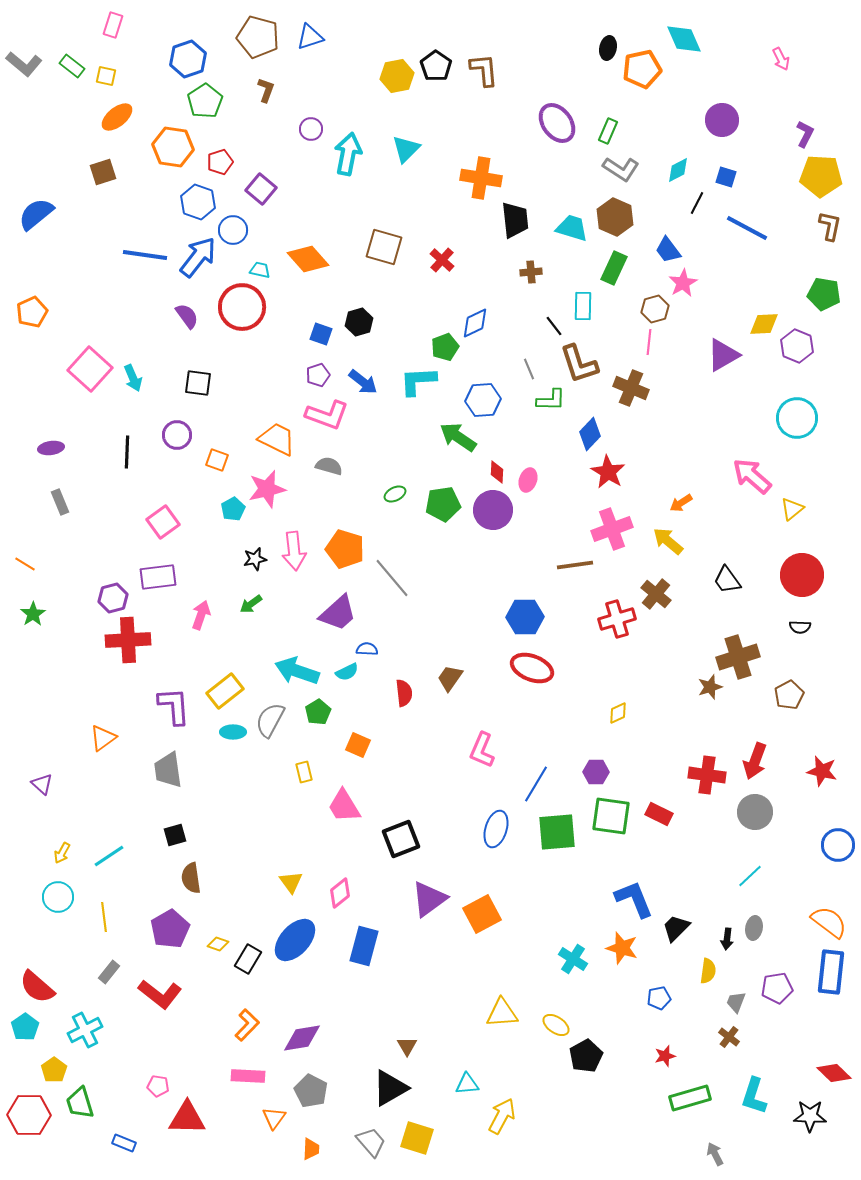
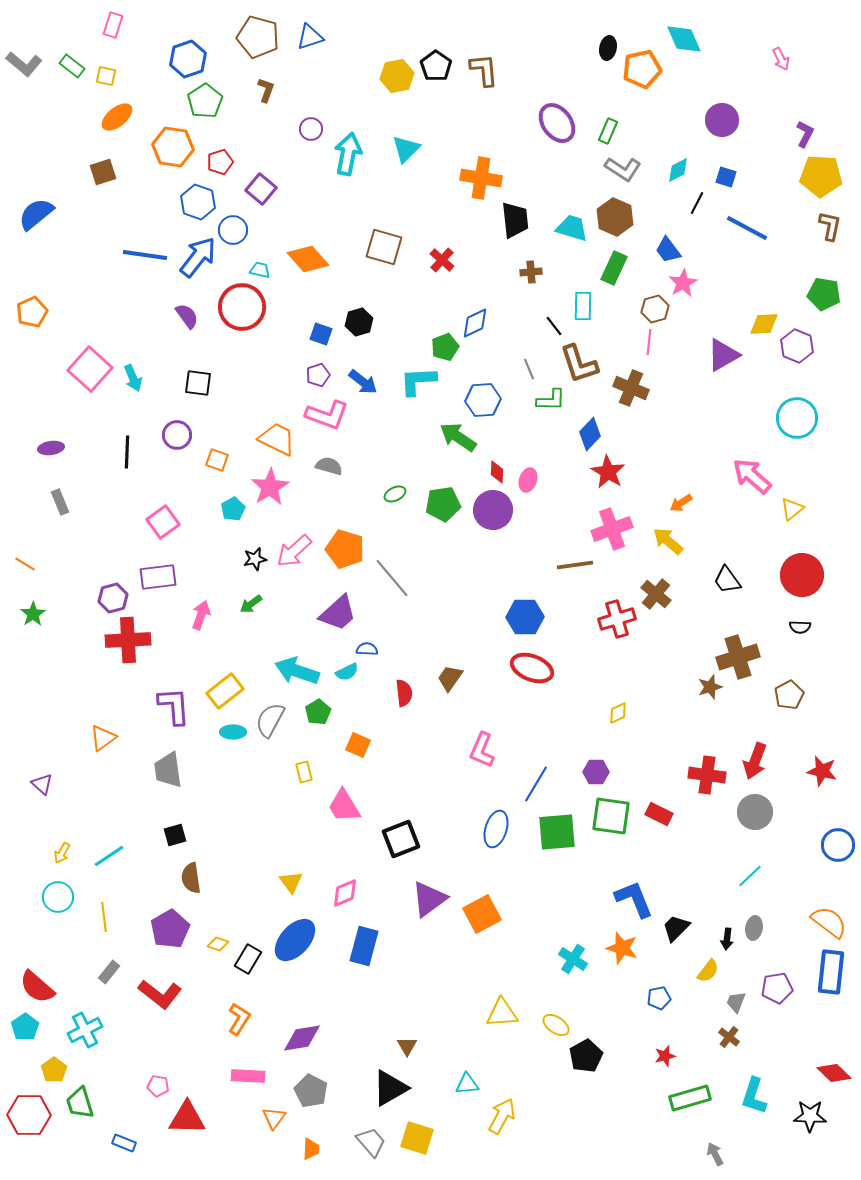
gray L-shape at (621, 169): moved 2 px right
pink star at (267, 489): moved 3 px right, 2 px up; rotated 18 degrees counterclockwise
pink arrow at (294, 551): rotated 54 degrees clockwise
pink diamond at (340, 893): moved 5 px right; rotated 16 degrees clockwise
yellow semicircle at (708, 971): rotated 30 degrees clockwise
orange L-shape at (247, 1025): moved 8 px left, 6 px up; rotated 12 degrees counterclockwise
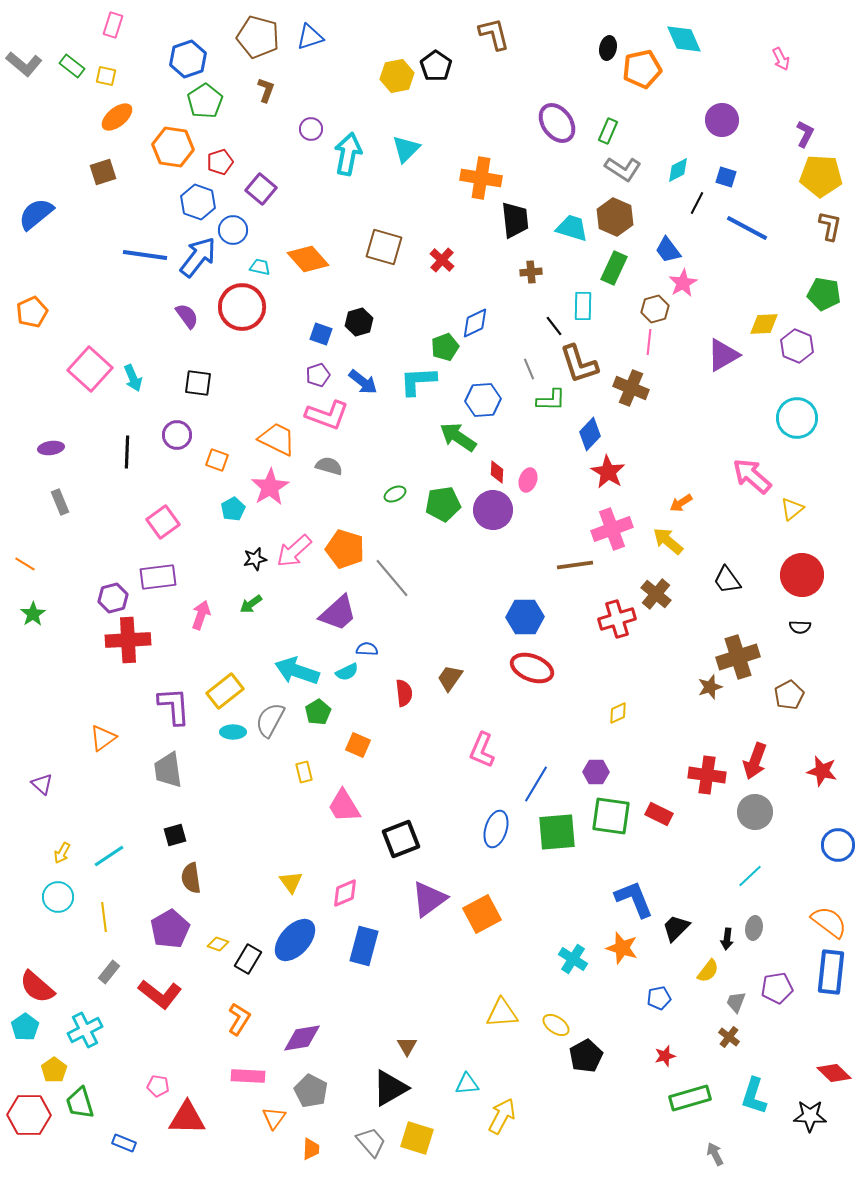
brown L-shape at (484, 70): moved 10 px right, 36 px up; rotated 9 degrees counterclockwise
cyan trapezoid at (260, 270): moved 3 px up
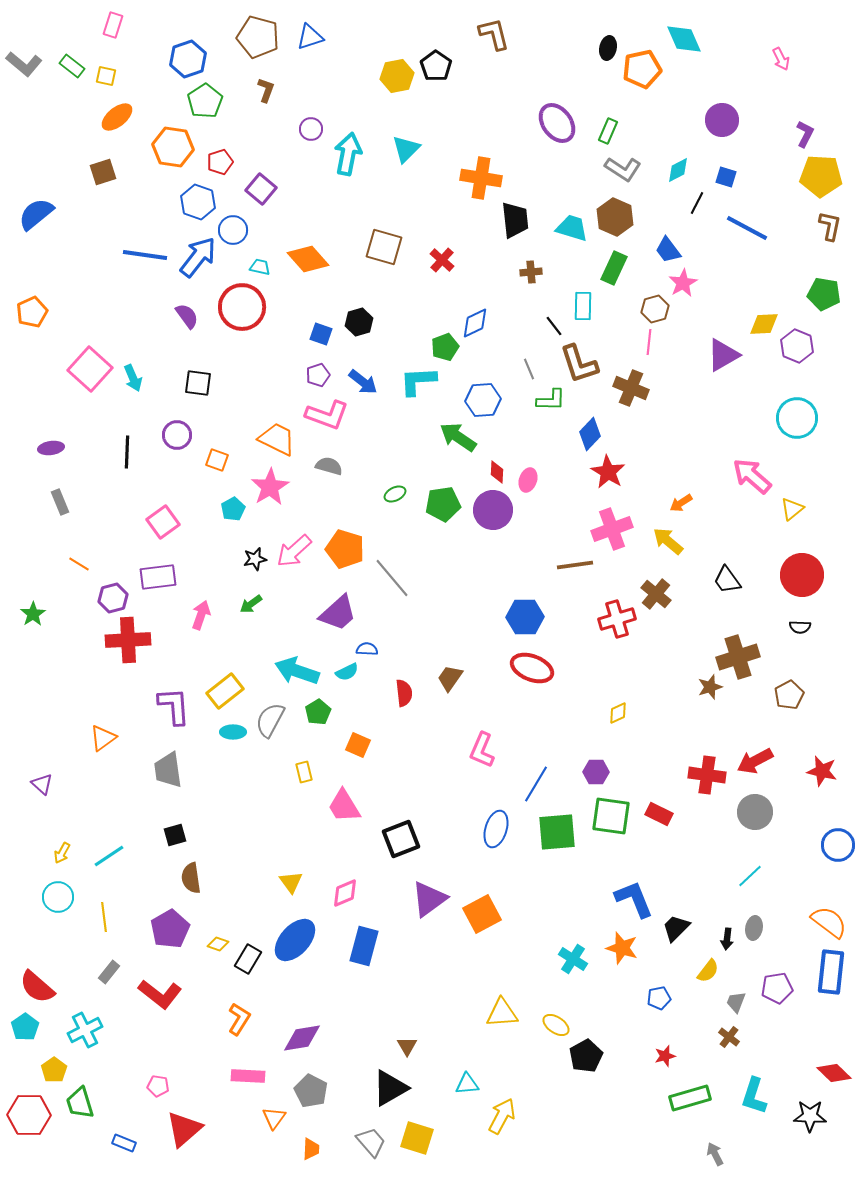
orange line at (25, 564): moved 54 px right
red arrow at (755, 761): rotated 42 degrees clockwise
red triangle at (187, 1118): moved 3 px left, 11 px down; rotated 42 degrees counterclockwise
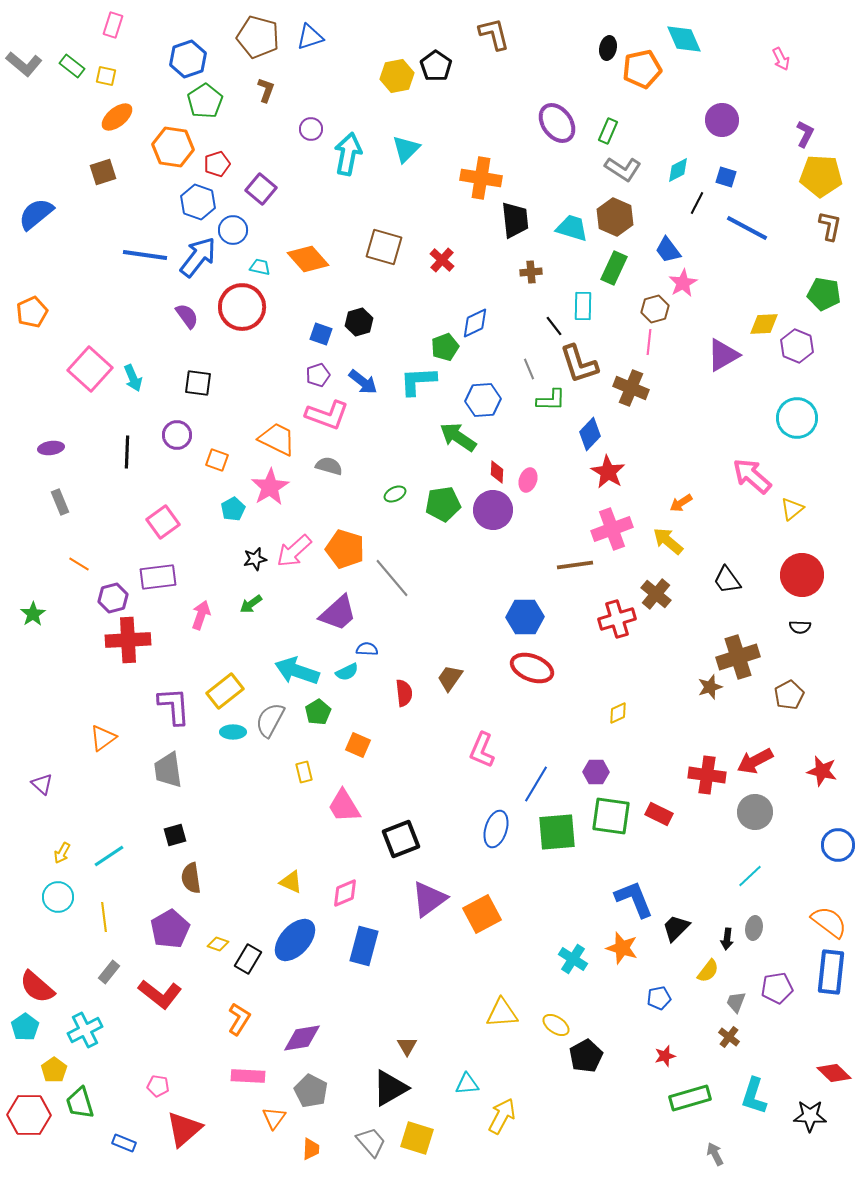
red pentagon at (220, 162): moved 3 px left, 2 px down
yellow triangle at (291, 882): rotated 30 degrees counterclockwise
